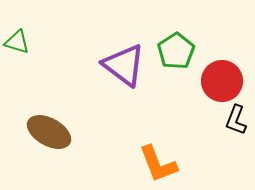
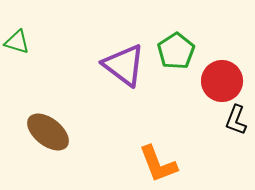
brown ellipse: moved 1 px left; rotated 9 degrees clockwise
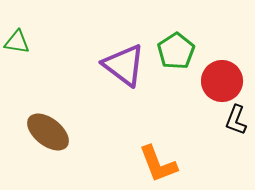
green triangle: rotated 8 degrees counterclockwise
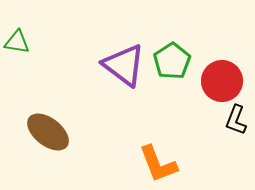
green pentagon: moved 4 px left, 10 px down
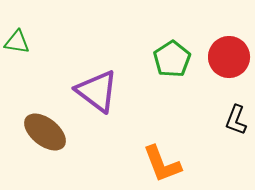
green pentagon: moved 2 px up
purple triangle: moved 27 px left, 26 px down
red circle: moved 7 px right, 24 px up
brown ellipse: moved 3 px left
orange L-shape: moved 4 px right
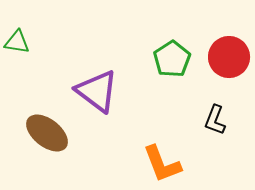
black L-shape: moved 21 px left
brown ellipse: moved 2 px right, 1 px down
